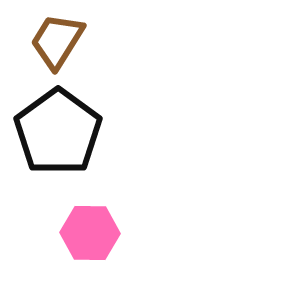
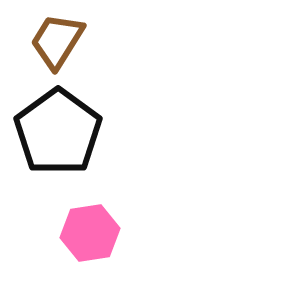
pink hexagon: rotated 10 degrees counterclockwise
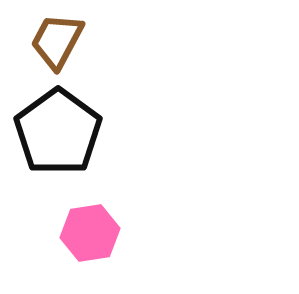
brown trapezoid: rotated 4 degrees counterclockwise
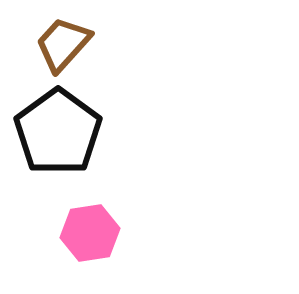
brown trapezoid: moved 6 px right, 3 px down; rotated 14 degrees clockwise
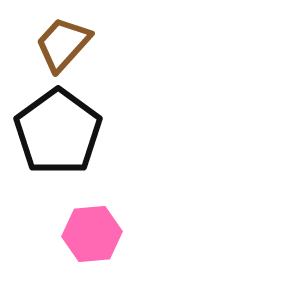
pink hexagon: moved 2 px right, 1 px down; rotated 4 degrees clockwise
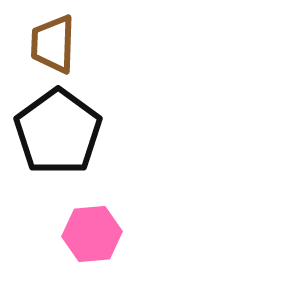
brown trapezoid: moved 10 px left; rotated 40 degrees counterclockwise
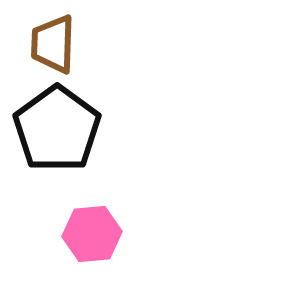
black pentagon: moved 1 px left, 3 px up
